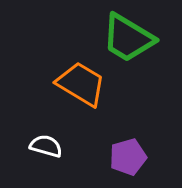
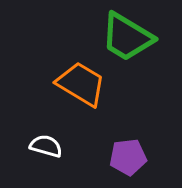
green trapezoid: moved 1 px left, 1 px up
purple pentagon: rotated 9 degrees clockwise
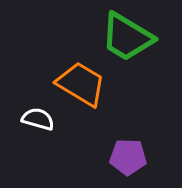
white semicircle: moved 8 px left, 27 px up
purple pentagon: rotated 9 degrees clockwise
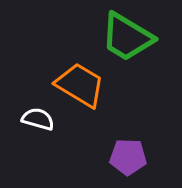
orange trapezoid: moved 1 px left, 1 px down
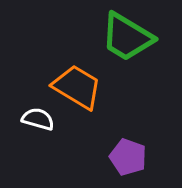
orange trapezoid: moved 3 px left, 2 px down
purple pentagon: rotated 18 degrees clockwise
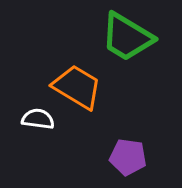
white semicircle: rotated 8 degrees counterclockwise
purple pentagon: rotated 12 degrees counterclockwise
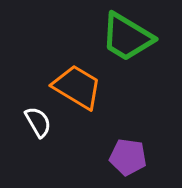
white semicircle: moved 3 px down; rotated 52 degrees clockwise
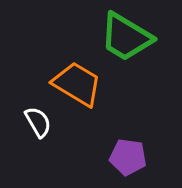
green trapezoid: moved 1 px left
orange trapezoid: moved 3 px up
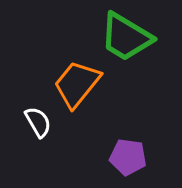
orange trapezoid: rotated 82 degrees counterclockwise
